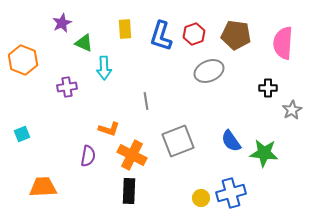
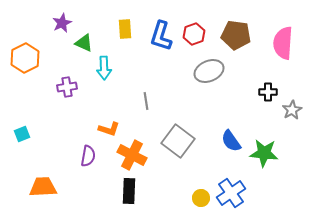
orange hexagon: moved 2 px right, 2 px up; rotated 12 degrees clockwise
black cross: moved 4 px down
gray square: rotated 32 degrees counterclockwise
blue cross: rotated 20 degrees counterclockwise
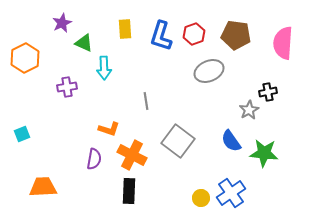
black cross: rotated 12 degrees counterclockwise
gray star: moved 43 px left
purple semicircle: moved 6 px right, 3 px down
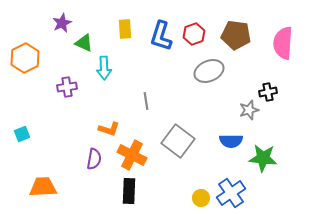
gray star: rotated 12 degrees clockwise
blue semicircle: rotated 55 degrees counterclockwise
green star: moved 1 px left, 5 px down
